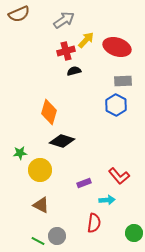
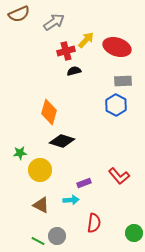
gray arrow: moved 10 px left, 2 px down
cyan arrow: moved 36 px left
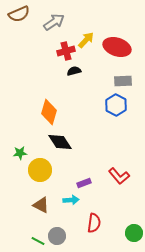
black diamond: moved 2 px left, 1 px down; rotated 40 degrees clockwise
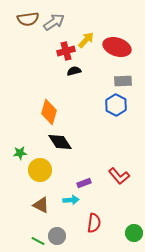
brown semicircle: moved 9 px right, 5 px down; rotated 15 degrees clockwise
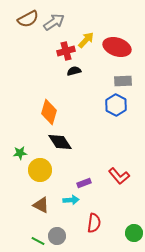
brown semicircle: rotated 20 degrees counterclockwise
